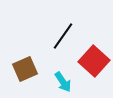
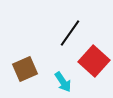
black line: moved 7 px right, 3 px up
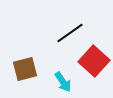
black line: rotated 20 degrees clockwise
brown square: rotated 10 degrees clockwise
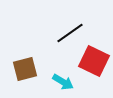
red square: rotated 16 degrees counterclockwise
cyan arrow: rotated 25 degrees counterclockwise
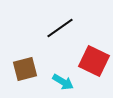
black line: moved 10 px left, 5 px up
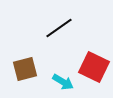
black line: moved 1 px left
red square: moved 6 px down
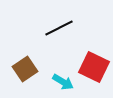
black line: rotated 8 degrees clockwise
brown square: rotated 20 degrees counterclockwise
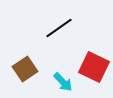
black line: rotated 8 degrees counterclockwise
cyan arrow: rotated 15 degrees clockwise
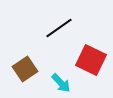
red square: moved 3 px left, 7 px up
cyan arrow: moved 2 px left, 1 px down
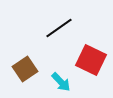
cyan arrow: moved 1 px up
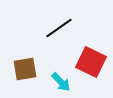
red square: moved 2 px down
brown square: rotated 25 degrees clockwise
